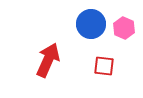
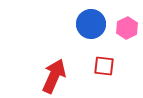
pink hexagon: moved 3 px right; rotated 10 degrees clockwise
red arrow: moved 6 px right, 16 px down
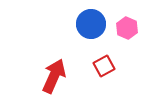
pink hexagon: rotated 10 degrees counterclockwise
red square: rotated 35 degrees counterclockwise
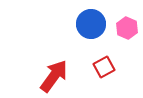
red square: moved 1 px down
red arrow: rotated 12 degrees clockwise
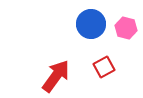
pink hexagon: moved 1 px left; rotated 10 degrees counterclockwise
red arrow: moved 2 px right
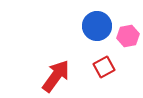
blue circle: moved 6 px right, 2 px down
pink hexagon: moved 2 px right, 8 px down; rotated 25 degrees counterclockwise
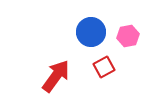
blue circle: moved 6 px left, 6 px down
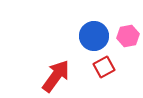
blue circle: moved 3 px right, 4 px down
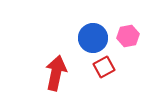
blue circle: moved 1 px left, 2 px down
red arrow: moved 3 px up; rotated 24 degrees counterclockwise
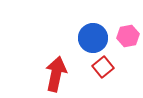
red square: moved 1 px left; rotated 10 degrees counterclockwise
red arrow: moved 1 px down
